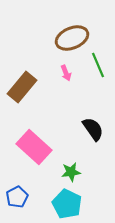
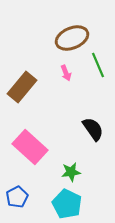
pink rectangle: moved 4 px left
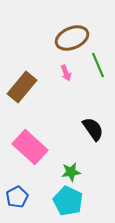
cyan pentagon: moved 1 px right, 3 px up
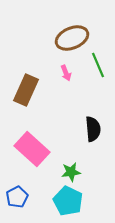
brown rectangle: moved 4 px right, 3 px down; rotated 16 degrees counterclockwise
black semicircle: rotated 30 degrees clockwise
pink rectangle: moved 2 px right, 2 px down
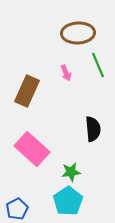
brown ellipse: moved 6 px right, 5 px up; rotated 20 degrees clockwise
brown rectangle: moved 1 px right, 1 px down
blue pentagon: moved 12 px down
cyan pentagon: rotated 12 degrees clockwise
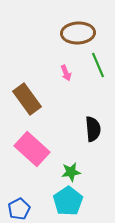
brown rectangle: moved 8 px down; rotated 60 degrees counterclockwise
blue pentagon: moved 2 px right
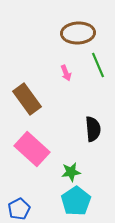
cyan pentagon: moved 8 px right
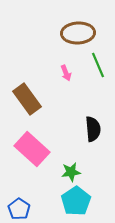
blue pentagon: rotated 10 degrees counterclockwise
